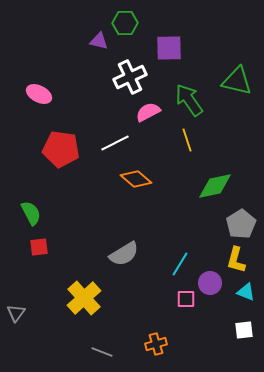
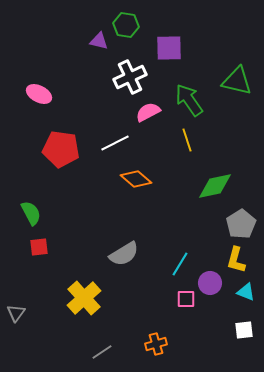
green hexagon: moved 1 px right, 2 px down; rotated 10 degrees clockwise
gray line: rotated 55 degrees counterclockwise
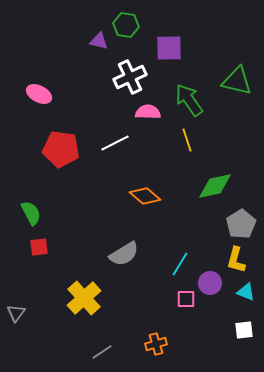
pink semicircle: rotated 30 degrees clockwise
orange diamond: moved 9 px right, 17 px down
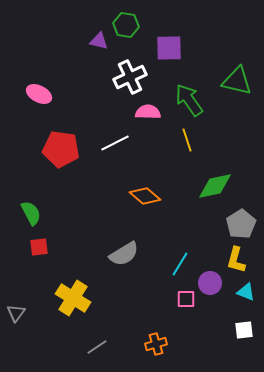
yellow cross: moved 11 px left; rotated 16 degrees counterclockwise
gray line: moved 5 px left, 5 px up
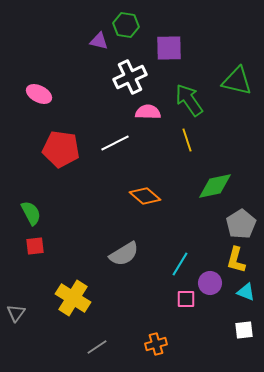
red square: moved 4 px left, 1 px up
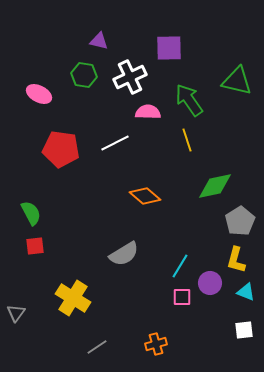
green hexagon: moved 42 px left, 50 px down
gray pentagon: moved 1 px left, 3 px up
cyan line: moved 2 px down
pink square: moved 4 px left, 2 px up
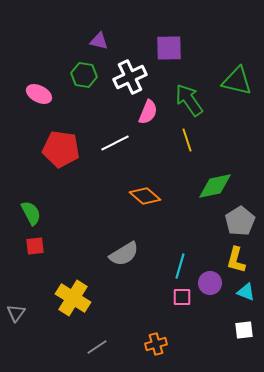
pink semicircle: rotated 110 degrees clockwise
cyan line: rotated 15 degrees counterclockwise
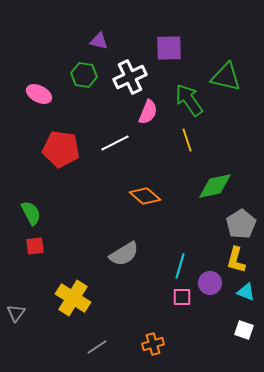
green triangle: moved 11 px left, 4 px up
gray pentagon: moved 1 px right, 3 px down
white square: rotated 24 degrees clockwise
orange cross: moved 3 px left
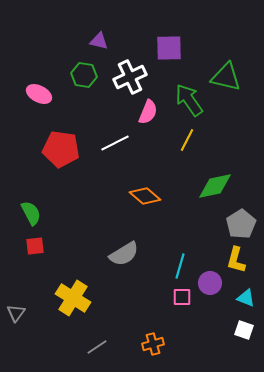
yellow line: rotated 45 degrees clockwise
cyan triangle: moved 6 px down
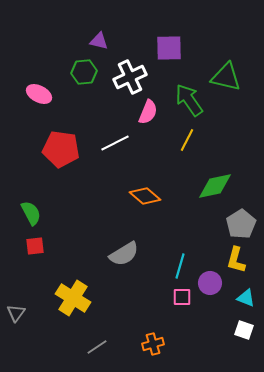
green hexagon: moved 3 px up; rotated 15 degrees counterclockwise
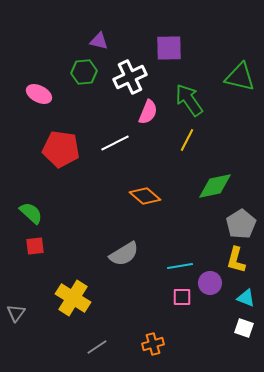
green triangle: moved 14 px right
green semicircle: rotated 20 degrees counterclockwise
cyan line: rotated 65 degrees clockwise
white square: moved 2 px up
